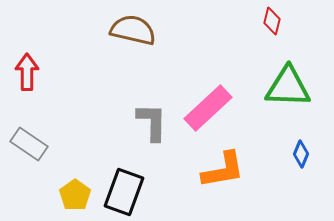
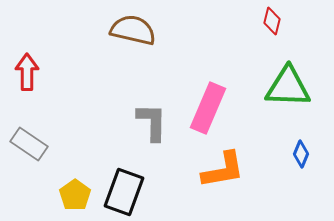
pink rectangle: rotated 24 degrees counterclockwise
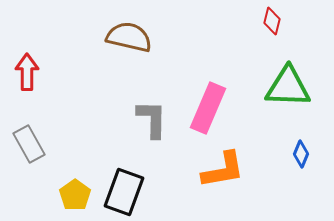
brown semicircle: moved 4 px left, 7 px down
gray L-shape: moved 3 px up
gray rectangle: rotated 27 degrees clockwise
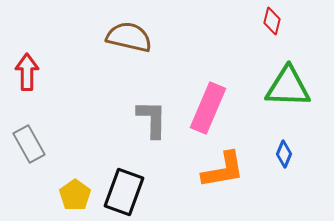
blue diamond: moved 17 px left
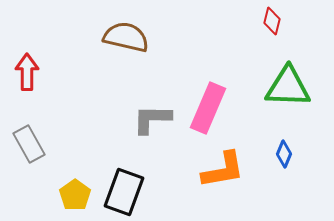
brown semicircle: moved 3 px left
gray L-shape: rotated 90 degrees counterclockwise
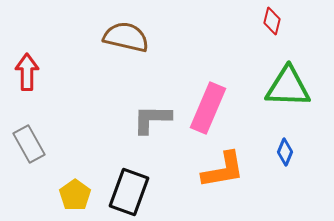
blue diamond: moved 1 px right, 2 px up
black rectangle: moved 5 px right
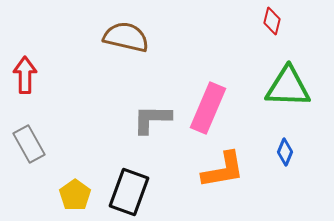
red arrow: moved 2 px left, 3 px down
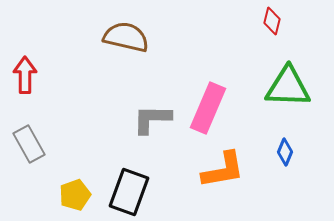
yellow pentagon: rotated 16 degrees clockwise
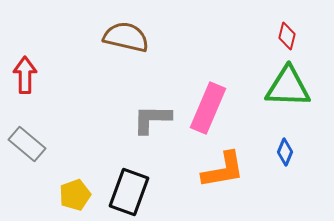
red diamond: moved 15 px right, 15 px down
gray rectangle: moved 2 px left; rotated 21 degrees counterclockwise
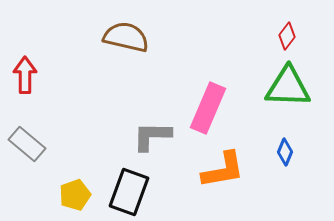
red diamond: rotated 24 degrees clockwise
gray L-shape: moved 17 px down
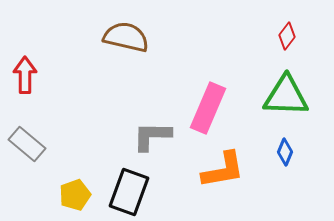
green triangle: moved 2 px left, 9 px down
